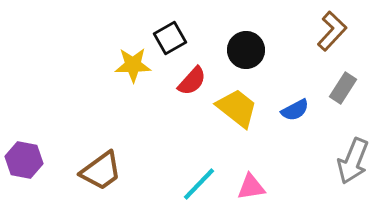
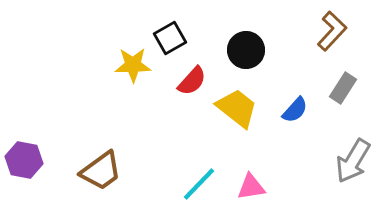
blue semicircle: rotated 20 degrees counterclockwise
gray arrow: rotated 9 degrees clockwise
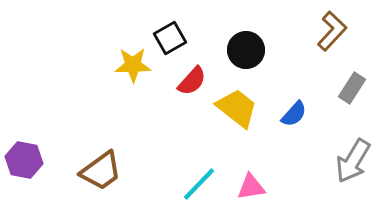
gray rectangle: moved 9 px right
blue semicircle: moved 1 px left, 4 px down
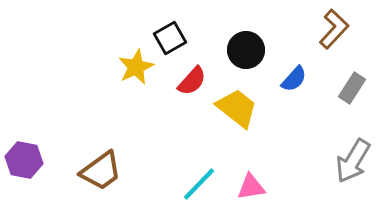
brown L-shape: moved 2 px right, 2 px up
yellow star: moved 3 px right, 2 px down; rotated 24 degrees counterclockwise
blue semicircle: moved 35 px up
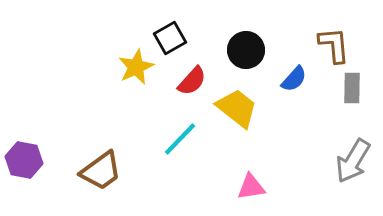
brown L-shape: moved 16 px down; rotated 48 degrees counterclockwise
gray rectangle: rotated 32 degrees counterclockwise
cyan line: moved 19 px left, 45 px up
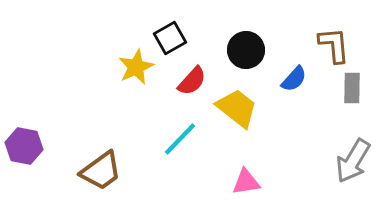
purple hexagon: moved 14 px up
pink triangle: moved 5 px left, 5 px up
